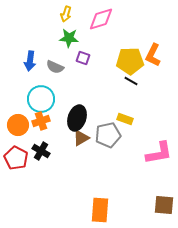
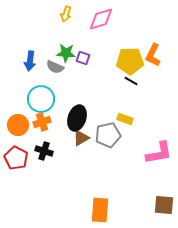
green star: moved 3 px left, 15 px down
orange cross: moved 1 px right, 1 px down
black cross: moved 3 px right; rotated 12 degrees counterclockwise
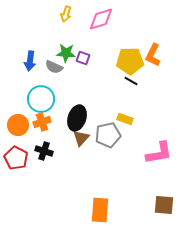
gray semicircle: moved 1 px left
brown triangle: rotated 18 degrees counterclockwise
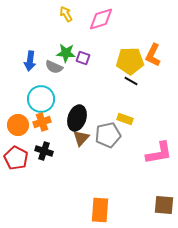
yellow arrow: rotated 133 degrees clockwise
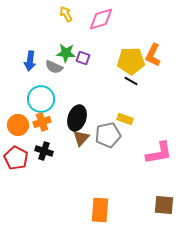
yellow pentagon: moved 1 px right
